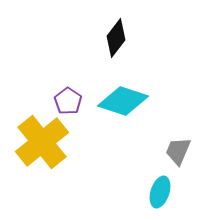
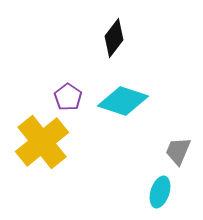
black diamond: moved 2 px left
purple pentagon: moved 4 px up
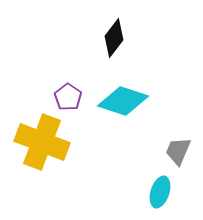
yellow cross: rotated 30 degrees counterclockwise
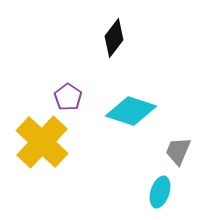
cyan diamond: moved 8 px right, 10 px down
yellow cross: rotated 22 degrees clockwise
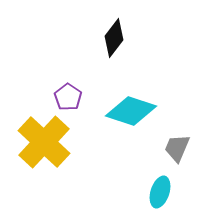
yellow cross: moved 2 px right
gray trapezoid: moved 1 px left, 3 px up
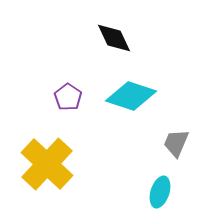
black diamond: rotated 63 degrees counterclockwise
cyan diamond: moved 15 px up
yellow cross: moved 3 px right, 22 px down
gray trapezoid: moved 1 px left, 5 px up
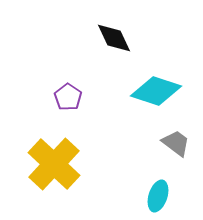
cyan diamond: moved 25 px right, 5 px up
gray trapezoid: rotated 104 degrees clockwise
yellow cross: moved 7 px right
cyan ellipse: moved 2 px left, 4 px down
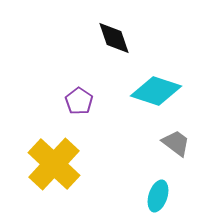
black diamond: rotated 6 degrees clockwise
purple pentagon: moved 11 px right, 4 px down
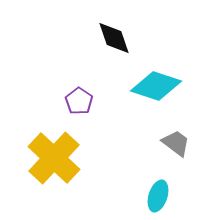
cyan diamond: moved 5 px up
yellow cross: moved 6 px up
